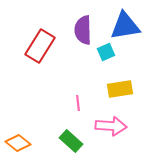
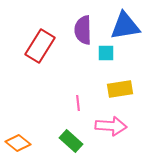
cyan square: moved 1 px down; rotated 24 degrees clockwise
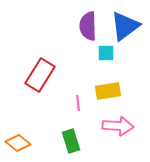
blue triangle: rotated 28 degrees counterclockwise
purple semicircle: moved 5 px right, 4 px up
red rectangle: moved 29 px down
yellow rectangle: moved 12 px left, 2 px down
pink arrow: moved 7 px right
green rectangle: rotated 30 degrees clockwise
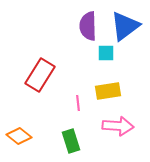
orange diamond: moved 1 px right, 7 px up
